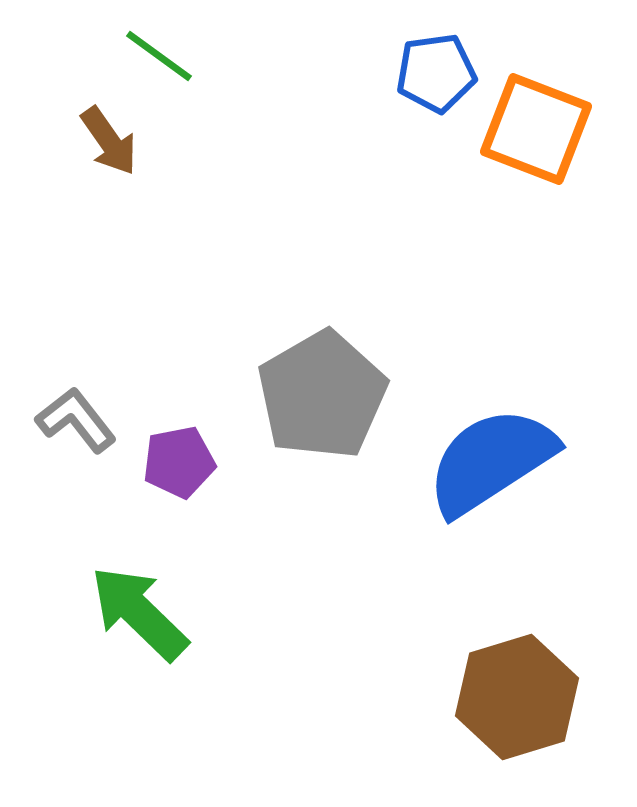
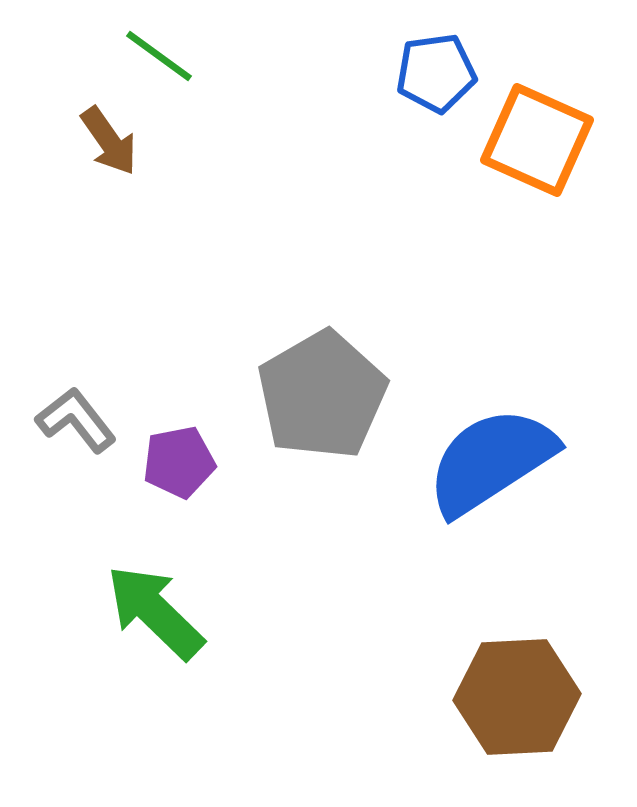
orange square: moved 1 px right, 11 px down; rotated 3 degrees clockwise
green arrow: moved 16 px right, 1 px up
brown hexagon: rotated 14 degrees clockwise
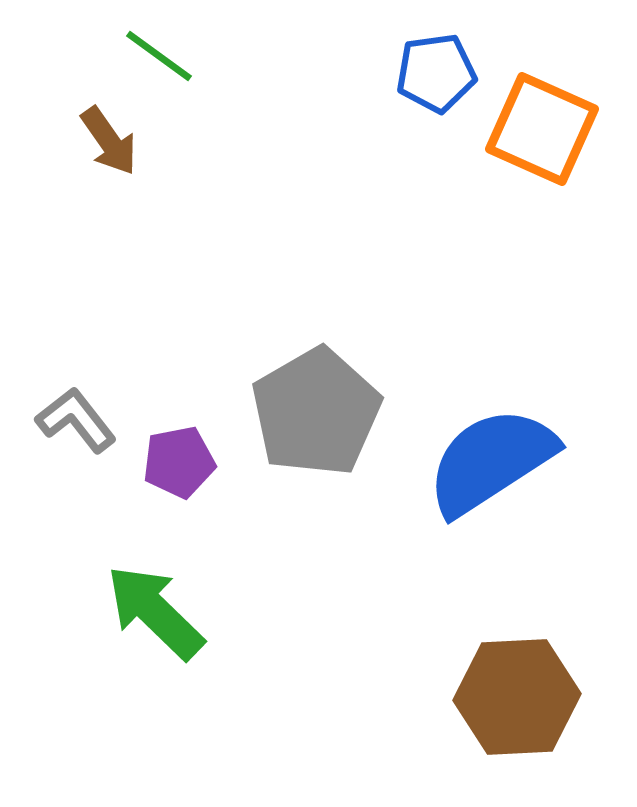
orange square: moved 5 px right, 11 px up
gray pentagon: moved 6 px left, 17 px down
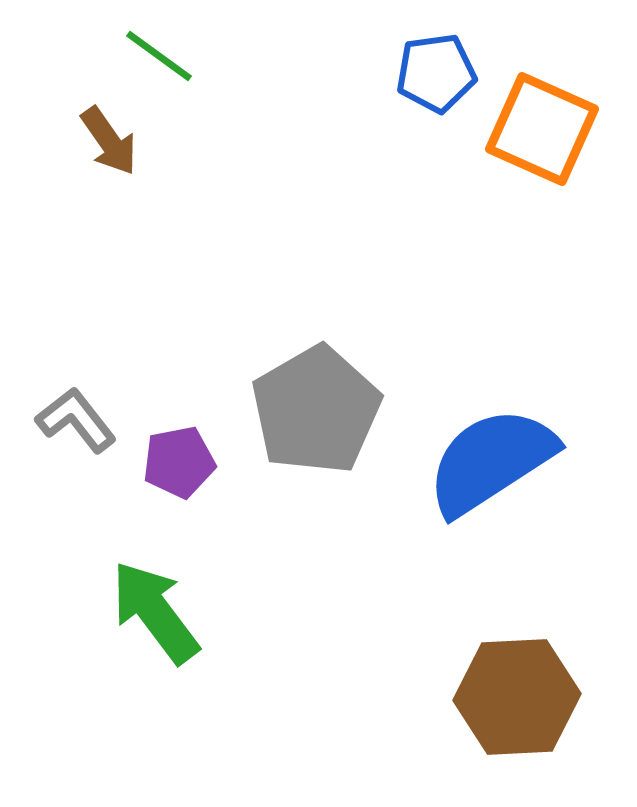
gray pentagon: moved 2 px up
green arrow: rotated 9 degrees clockwise
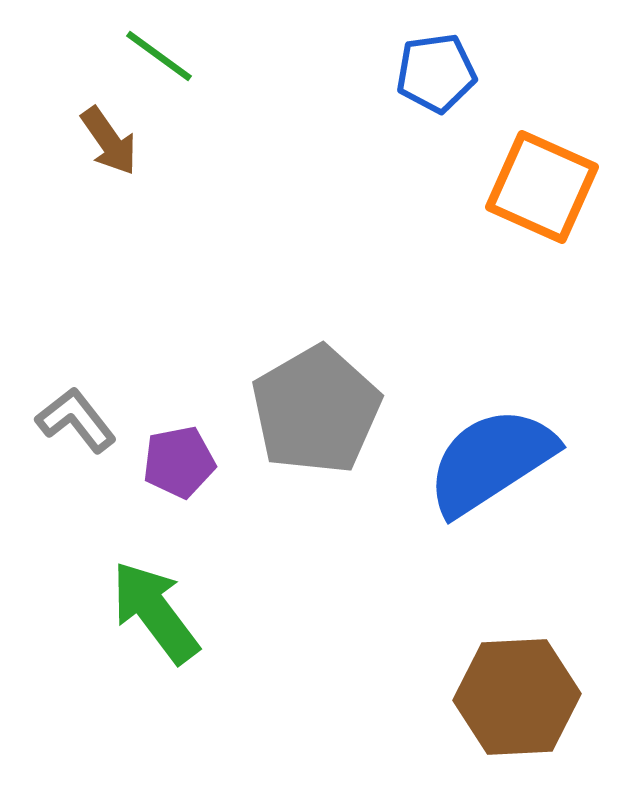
orange square: moved 58 px down
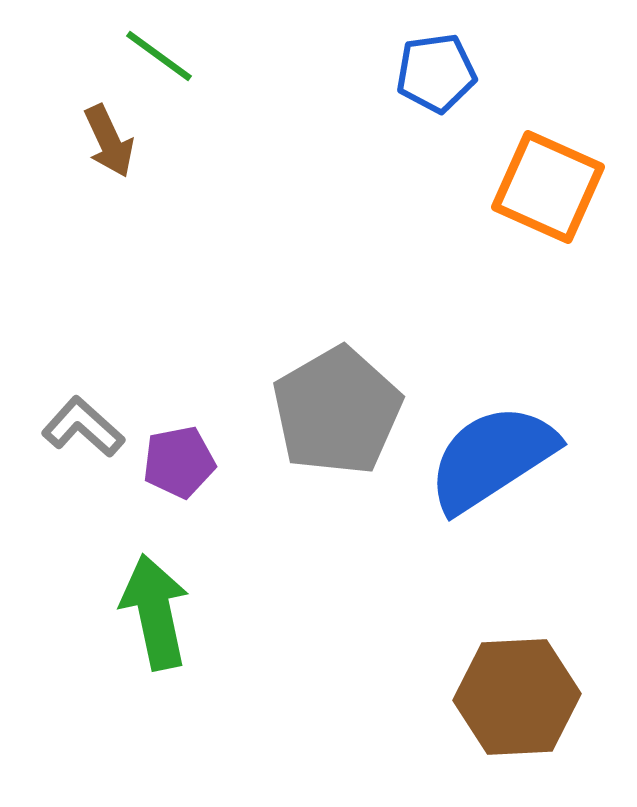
brown arrow: rotated 10 degrees clockwise
orange square: moved 6 px right
gray pentagon: moved 21 px right, 1 px down
gray L-shape: moved 7 px right, 7 px down; rotated 10 degrees counterclockwise
blue semicircle: moved 1 px right, 3 px up
green arrow: rotated 25 degrees clockwise
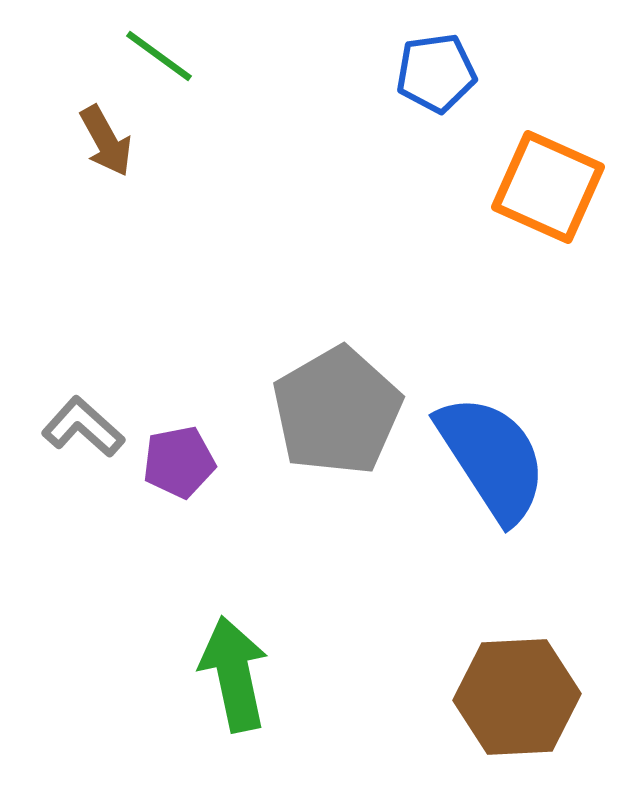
brown arrow: moved 3 px left; rotated 4 degrees counterclockwise
blue semicircle: rotated 90 degrees clockwise
green arrow: moved 79 px right, 62 px down
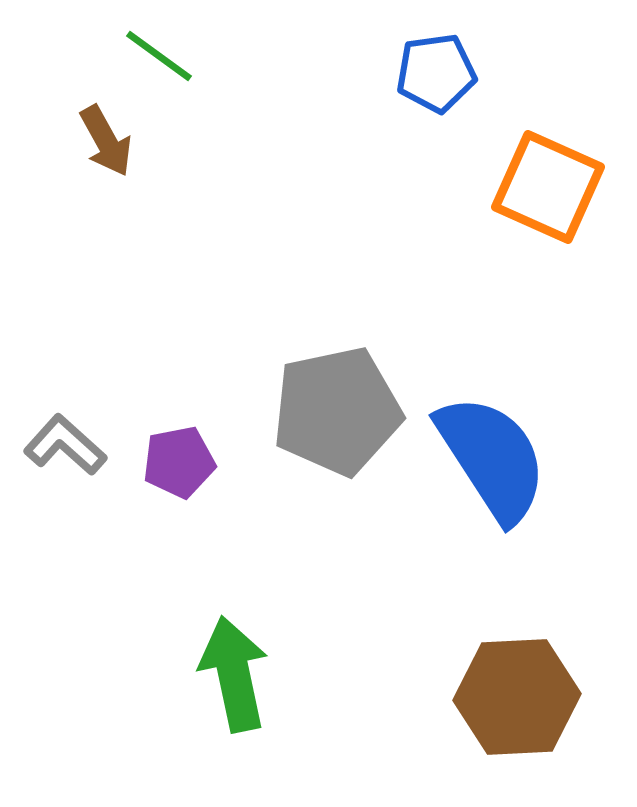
gray pentagon: rotated 18 degrees clockwise
gray L-shape: moved 18 px left, 18 px down
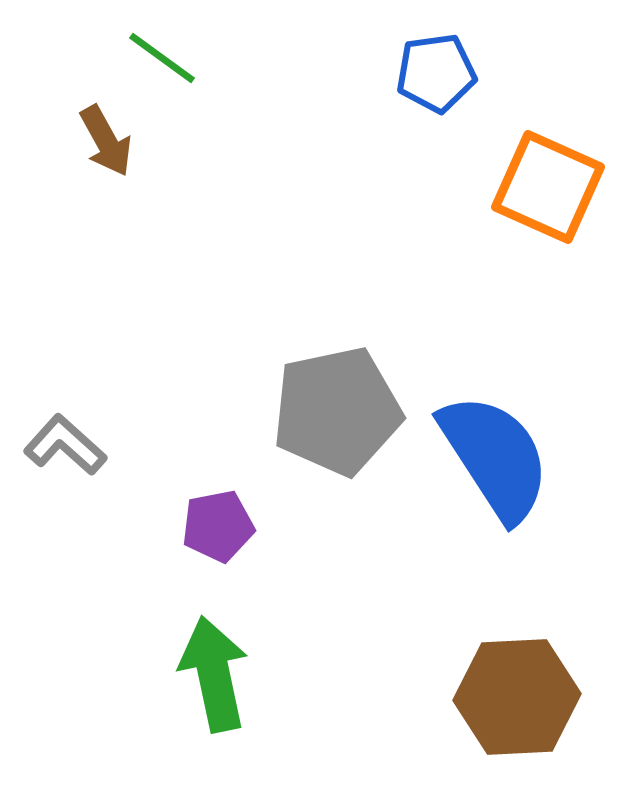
green line: moved 3 px right, 2 px down
blue semicircle: moved 3 px right, 1 px up
purple pentagon: moved 39 px right, 64 px down
green arrow: moved 20 px left
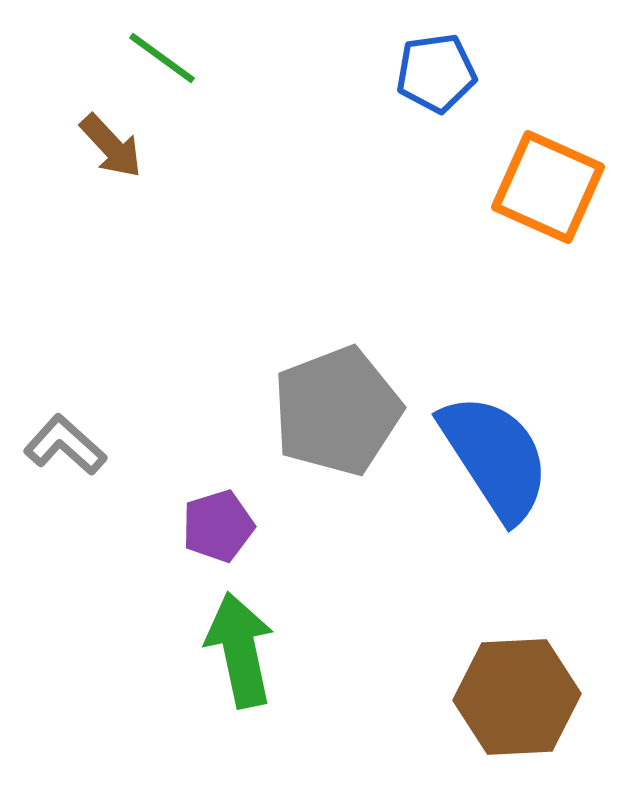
brown arrow: moved 5 px right, 5 px down; rotated 14 degrees counterclockwise
gray pentagon: rotated 9 degrees counterclockwise
purple pentagon: rotated 6 degrees counterclockwise
green arrow: moved 26 px right, 24 px up
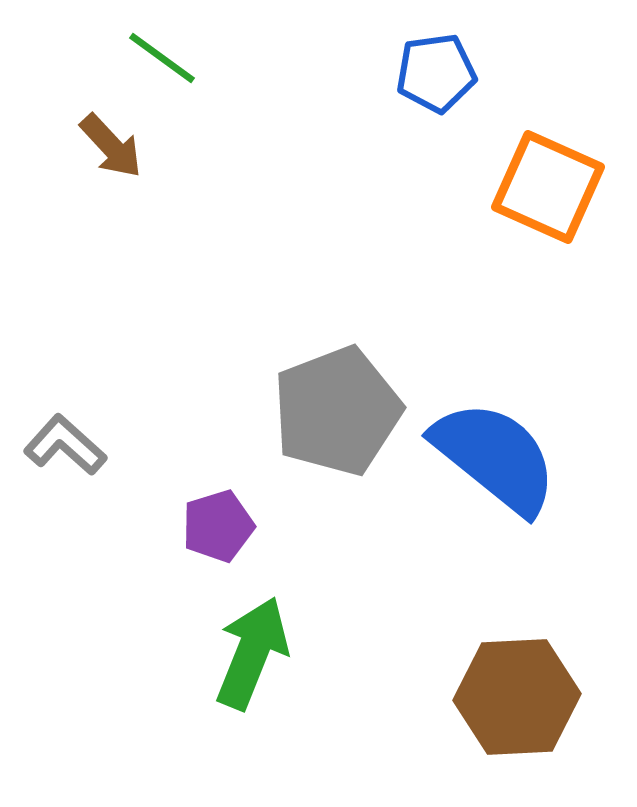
blue semicircle: rotated 18 degrees counterclockwise
green arrow: moved 12 px right, 3 px down; rotated 34 degrees clockwise
